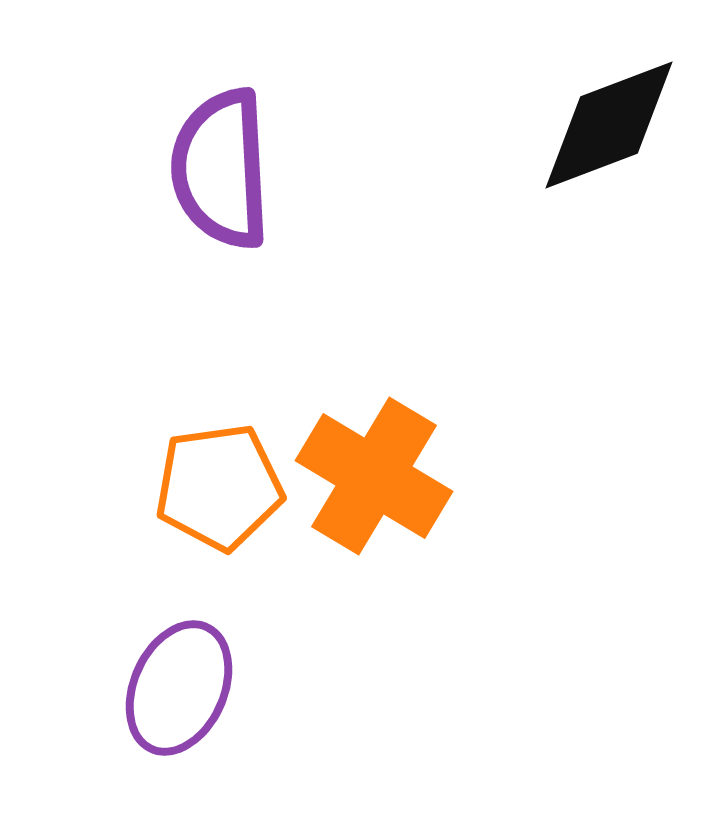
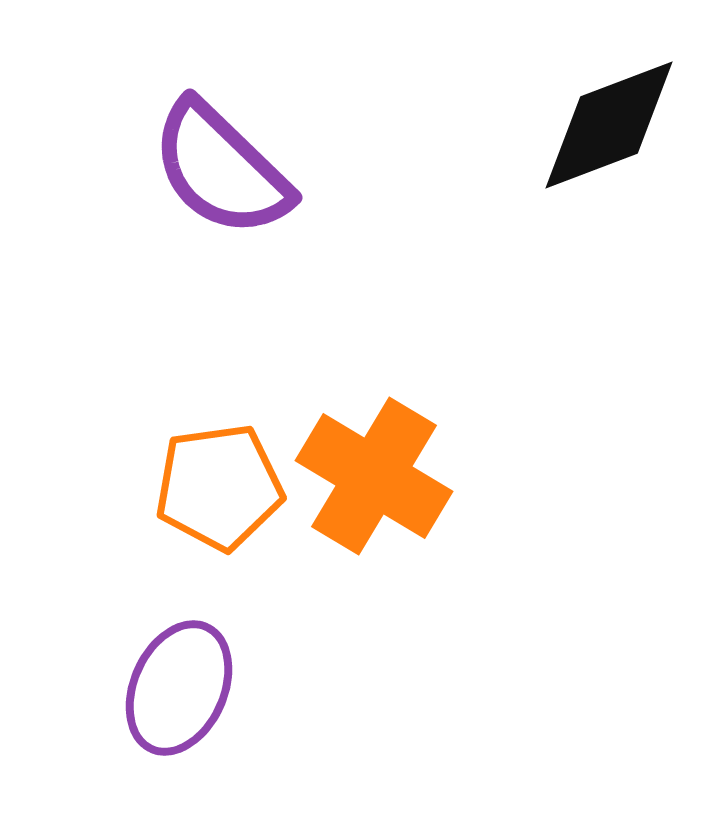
purple semicircle: rotated 43 degrees counterclockwise
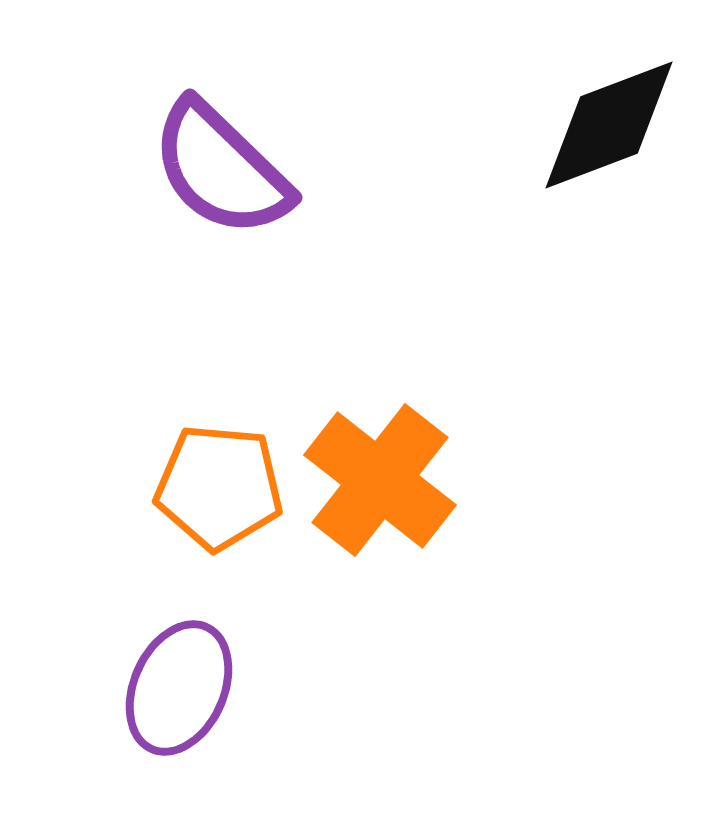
orange cross: moved 6 px right, 4 px down; rotated 7 degrees clockwise
orange pentagon: rotated 13 degrees clockwise
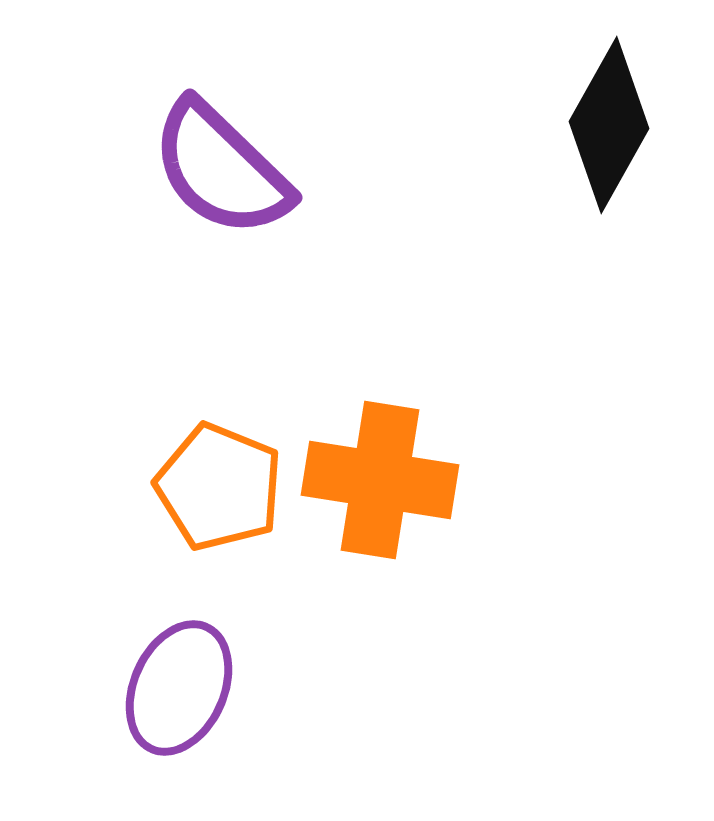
black diamond: rotated 40 degrees counterclockwise
orange cross: rotated 29 degrees counterclockwise
orange pentagon: rotated 17 degrees clockwise
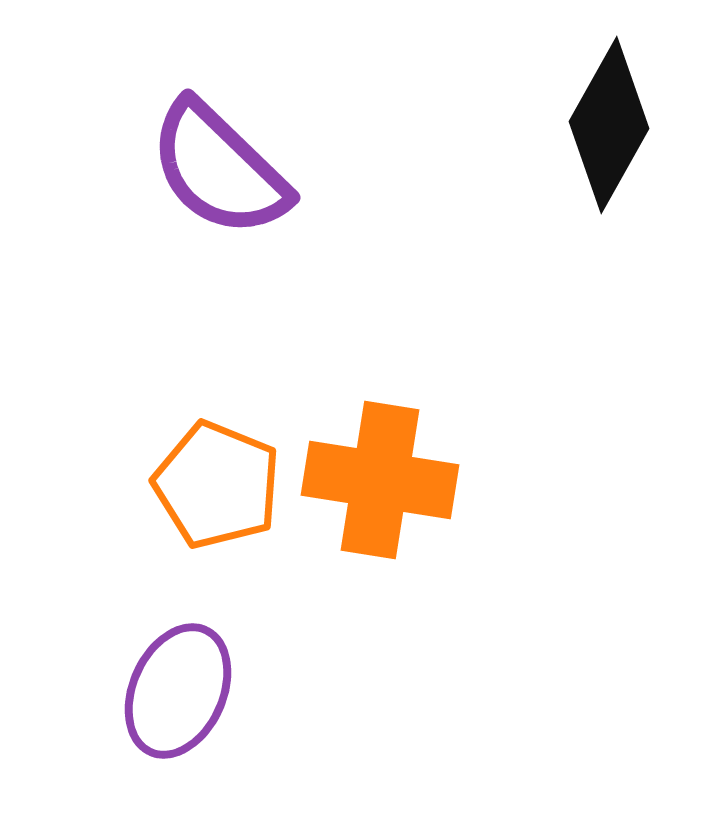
purple semicircle: moved 2 px left
orange pentagon: moved 2 px left, 2 px up
purple ellipse: moved 1 px left, 3 px down
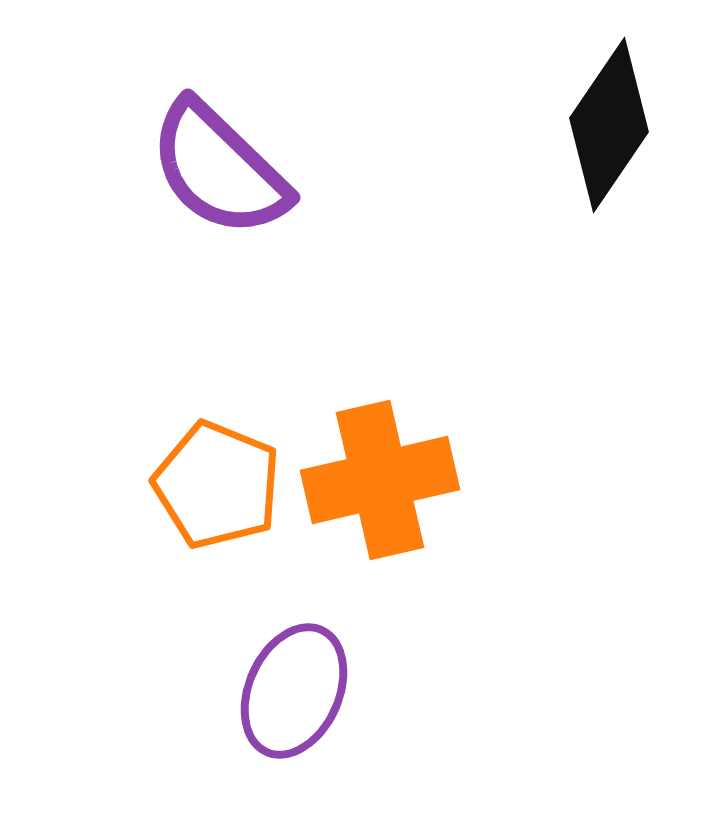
black diamond: rotated 5 degrees clockwise
orange cross: rotated 22 degrees counterclockwise
purple ellipse: moved 116 px right
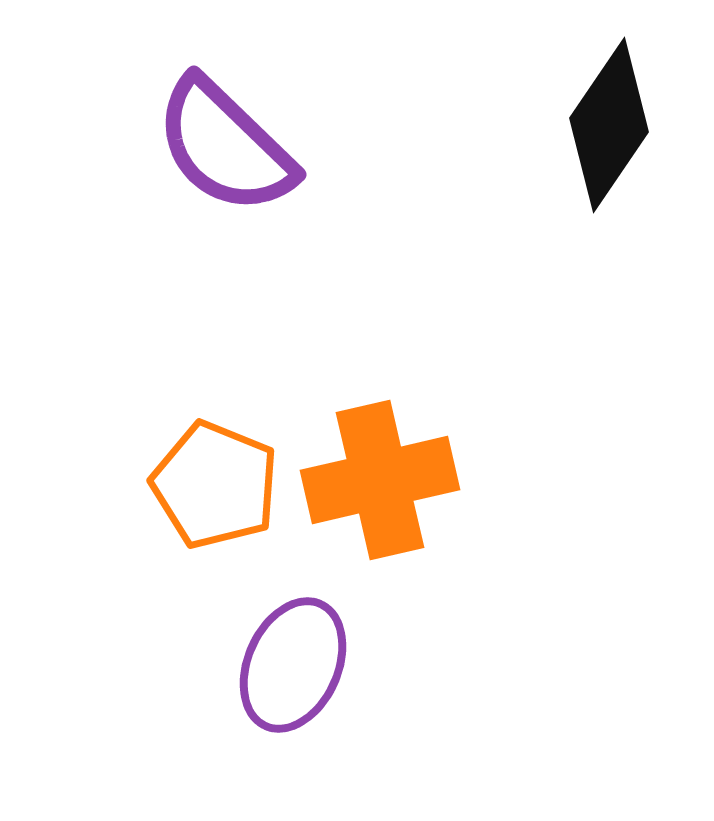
purple semicircle: moved 6 px right, 23 px up
orange pentagon: moved 2 px left
purple ellipse: moved 1 px left, 26 px up
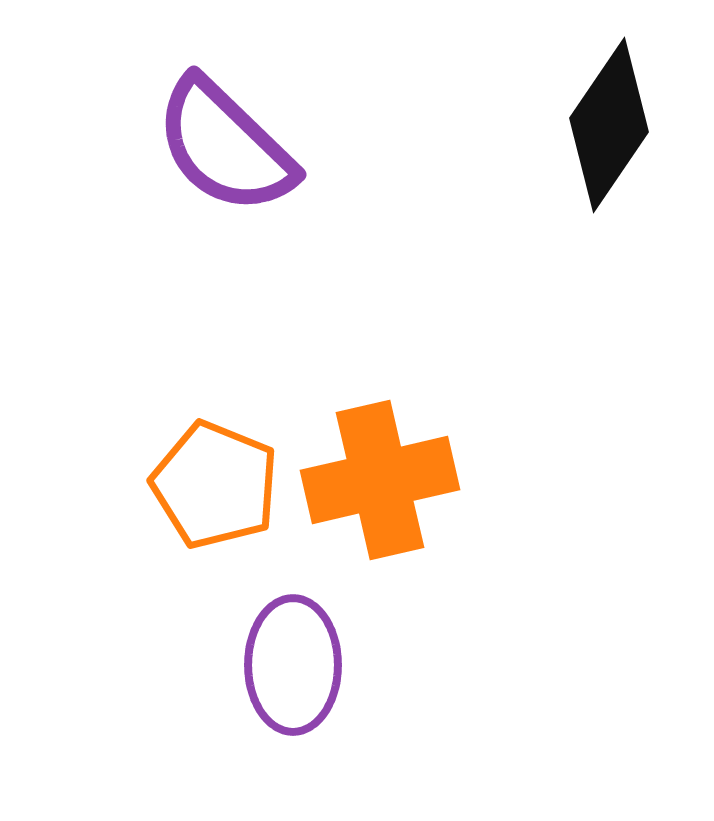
purple ellipse: rotated 24 degrees counterclockwise
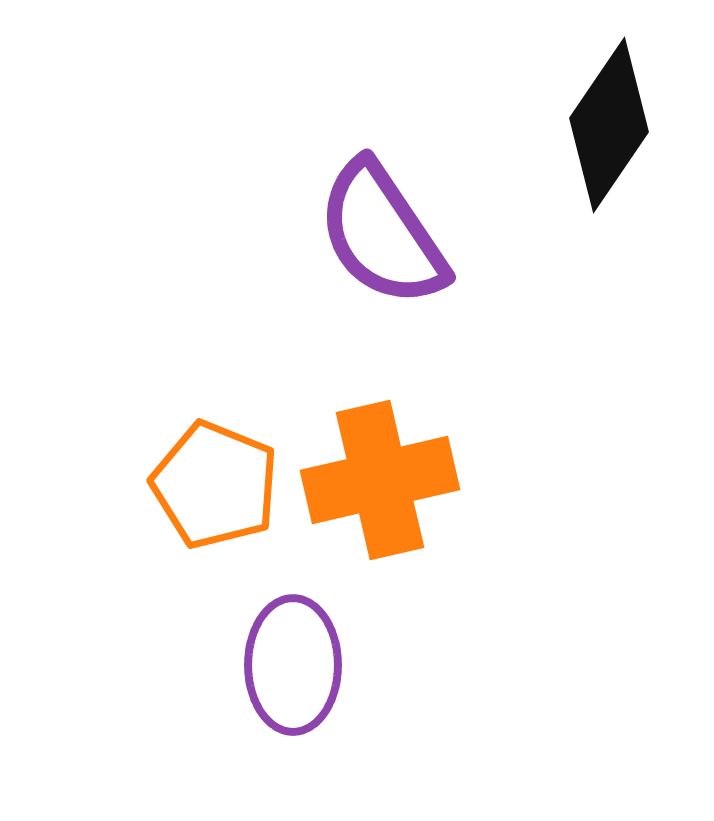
purple semicircle: moved 157 px right, 88 px down; rotated 12 degrees clockwise
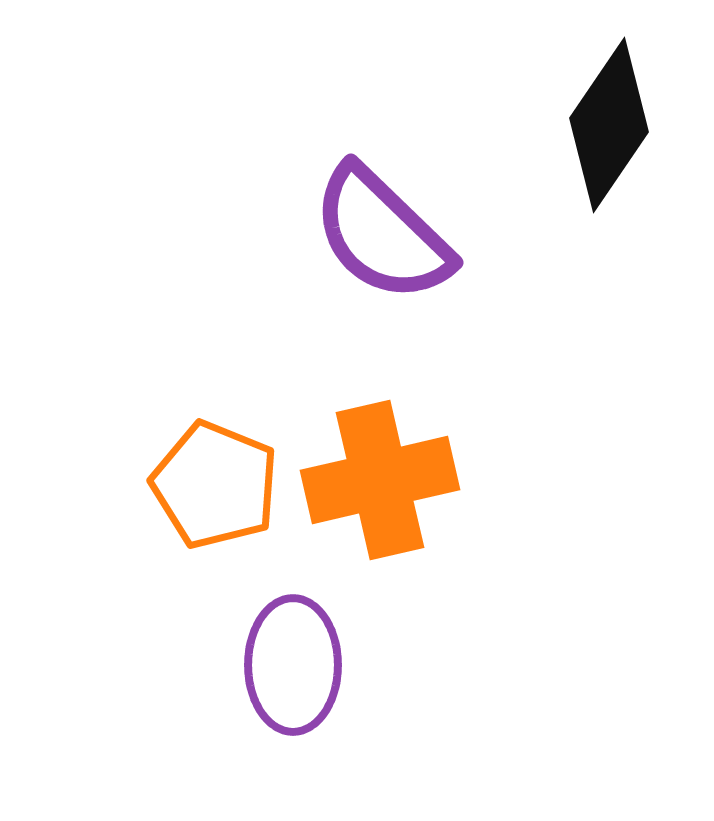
purple semicircle: rotated 12 degrees counterclockwise
